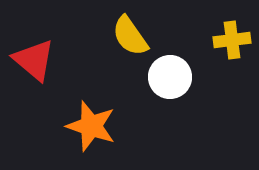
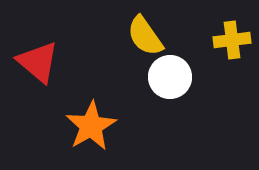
yellow semicircle: moved 15 px right
red triangle: moved 4 px right, 2 px down
orange star: rotated 24 degrees clockwise
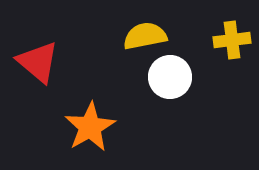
yellow semicircle: rotated 114 degrees clockwise
orange star: moved 1 px left, 1 px down
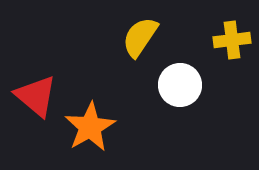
yellow semicircle: moved 5 px left, 1 px down; rotated 45 degrees counterclockwise
red triangle: moved 2 px left, 34 px down
white circle: moved 10 px right, 8 px down
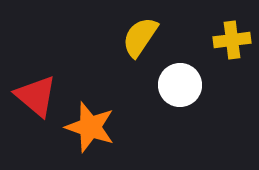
orange star: rotated 24 degrees counterclockwise
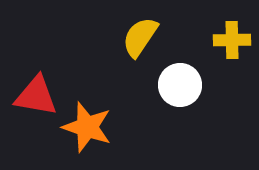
yellow cross: rotated 6 degrees clockwise
red triangle: rotated 30 degrees counterclockwise
orange star: moved 3 px left
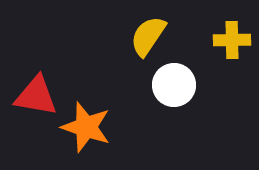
yellow semicircle: moved 8 px right, 1 px up
white circle: moved 6 px left
orange star: moved 1 px left
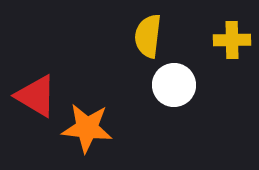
yellow semicircle: rotated 27 degrees counterclockwise
red triangle: rotated 21 degrees clockwise
orange star: moved 1 px right, 1 px down; rotated 12 degrees counterclockwise
